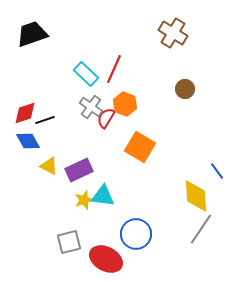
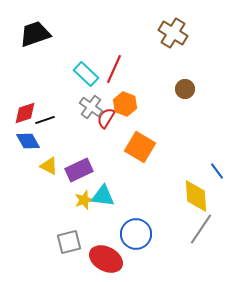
black trapezoid: moved 3 px right
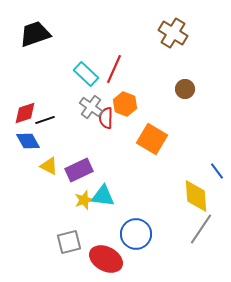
red semicircle: rotated 30 degrees counterclockwise
orange square: moved 12 px right, 8 px up
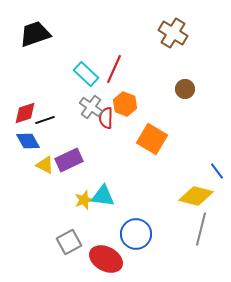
yellow triangle: moved 4 px left, 1 px up
purple rectangle: moved 10 px left, 10 px up
yellow diamond: rotated 72 degrees counterclockwise
gray line: rotated 20 degrees counterclockwise
gray square: rotated 15 degrees counterclockwise
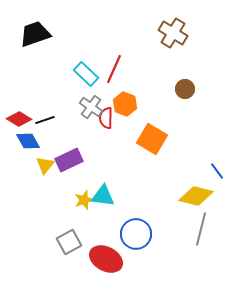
red diamond: moved 6 px left, 6 px down; rotated 50 degrees clockwise
yellow triangle: rotated 42 degrees clockwise
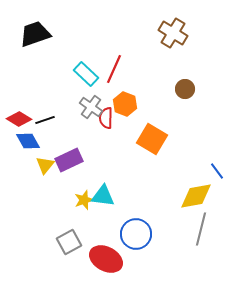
yellow diamond: rotated 24 degrees counterclockwise
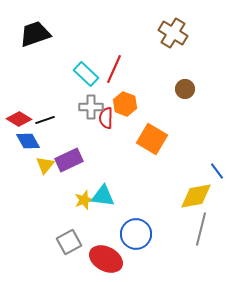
gray cross: rotated 35 degrees counterclockwise
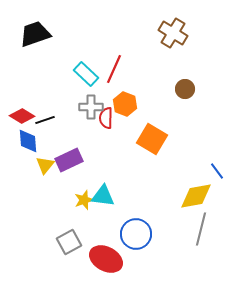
red diamond: moved 3 px right, 3 px up
blue diamond: rotated 25 degrees clockwise
